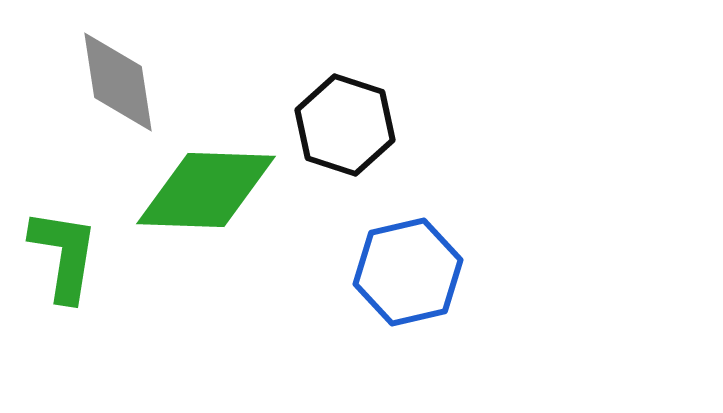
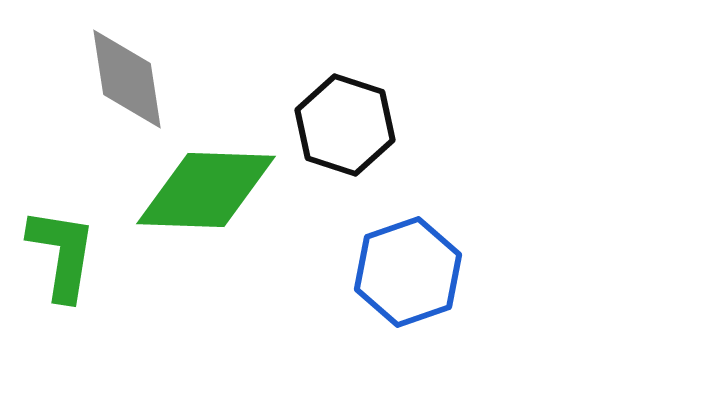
gray diamond: moved 9 px right, 3 px up
green L-shape: moved 2 px left, 1 px up
blue hexagon: rotated 6 degrees counterclockwise
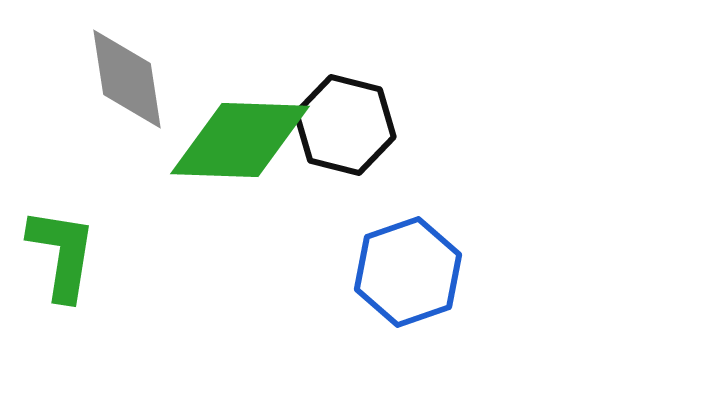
black hexagon: rotated 4 degrees counterclockwise
green diamond: moved 34 px right, 50 px up
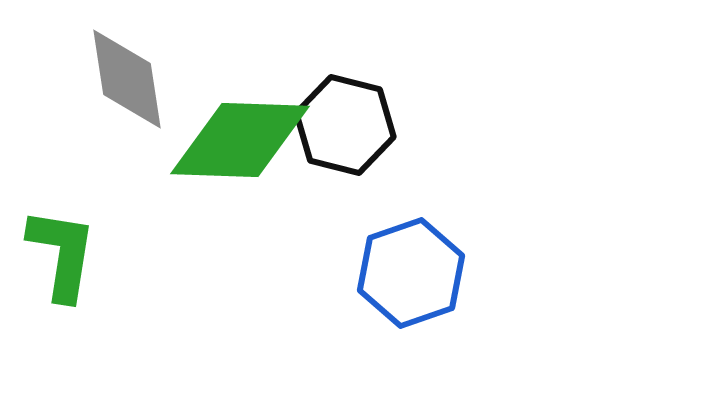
blue hexagon: moved 3 px right, 1 px down
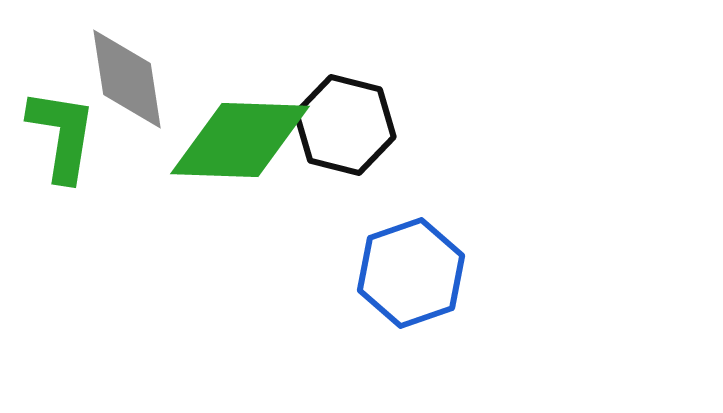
green L-shape: moved 119 px up
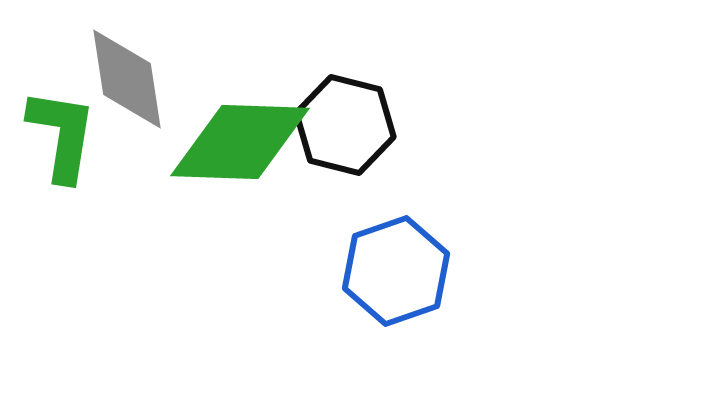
green diamond: moved 2 px down
blue hexagon: moved 15 px left, 2 px up
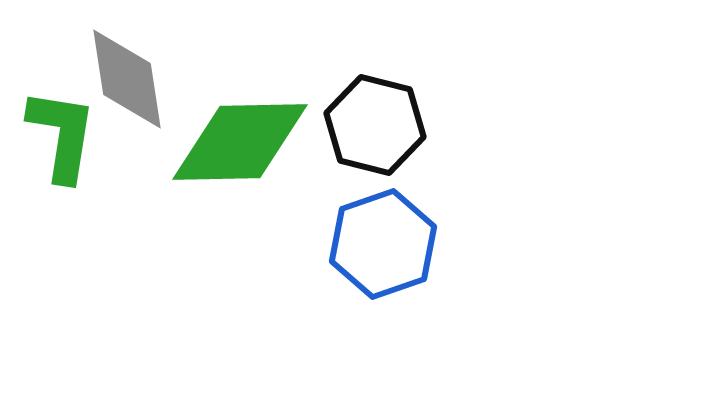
black hexagon: moved 30 px right
green diamond: rotated 3 degrees counterclockwise
blue hexagon: moved 13 px left, 27 px up
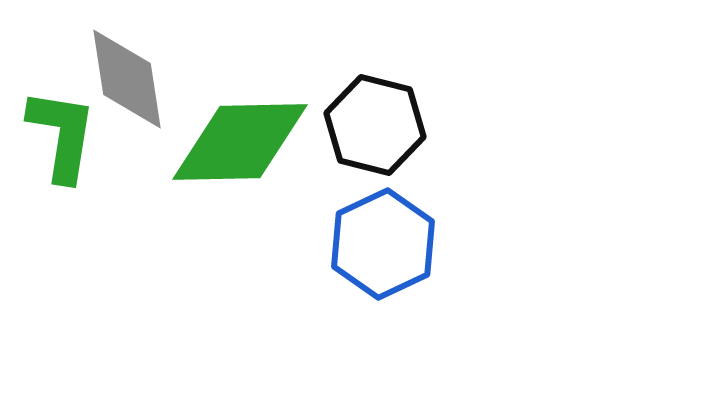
blue hexagon: rotated 6 degrees counterclockwise
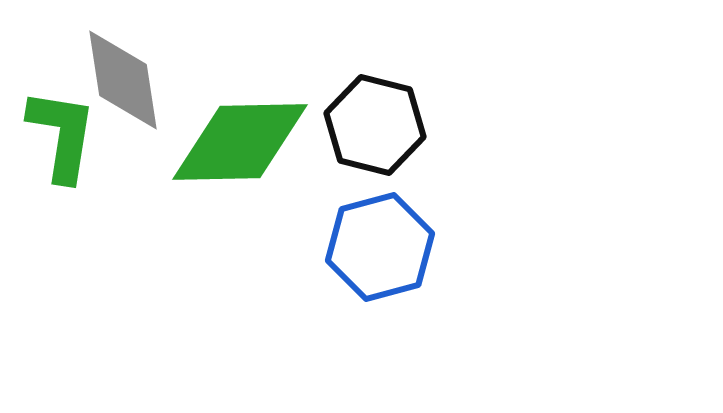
gray diamond: moved 4 px left, 1 px down
blue hexagon: moved 3 px left, 3 px down; rotated 10 degrees clockwise
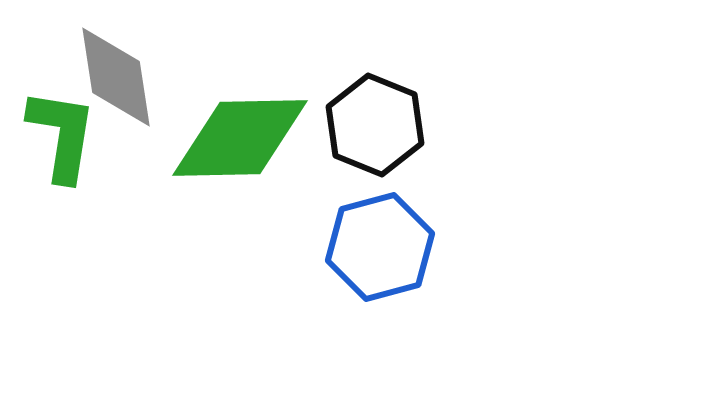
gray diamond: moved 7 px left, 3 px up
black hexagon: rotated 8 degrees clockwise
green diamond: moved 4 px up
